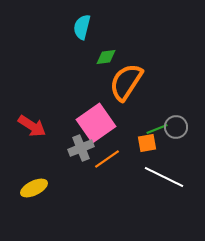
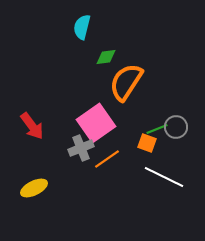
red arrow: rotated 20 degrees clockwise
orange square: rotated 30 degrees clockwise
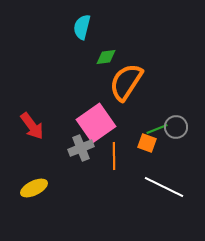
orange line: moved 7 px right, 3 px up; rotated 56 degrees counterclockwise
white line: moved 10 px down
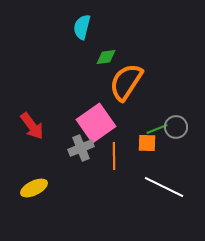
orange square: rotated 18 degrees counterclockwise
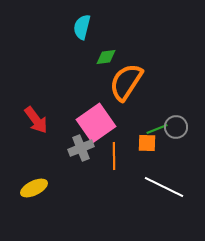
red arrow: moved 4 px right, 6 px up
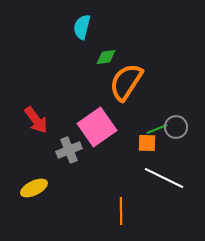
pink square: moved 1 px right, 4 px down
gray cross: moved 12 px left, 2 px down
orange line: moved 7 px right, 55 px down
white line: moved 9 px up
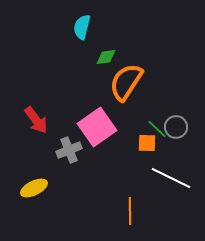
green line: rotated 65 degrees clockwise
white line: moved 7 px right
orange line: moved 9 px right
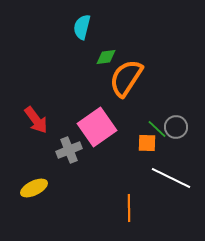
orange semicircle: moved 4 px up
orange line: moved 1 px left, 3 px up
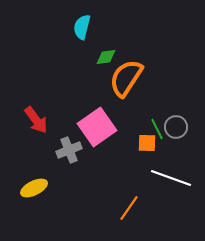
green line: rotated 20 degrees clockwise
white line: rotated 6 degrees counterclockwise
orange line: rotated 36 degrees clockwise
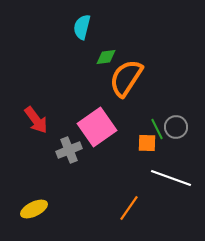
yellow ellipse: moved 21 px down
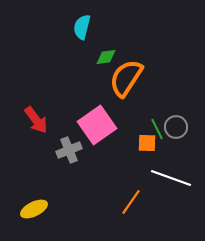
pink square: moved 2 px up
orange line: moved 2 px right, 6 px up
